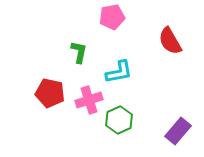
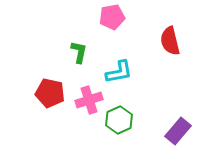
red semicircle: rotated 16 degrees clockwise
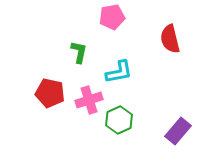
red semicircle: moved 2 px up
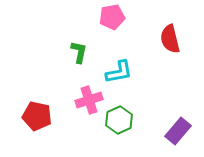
red pentagon: moved 13 px left, 23 px down
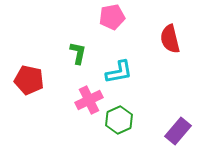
green L-shape: moved 1 px left, 1 px down
pink cross: rotated 8 degrees counterclockwise
red pentagon: moved 8 px left, 36 px up
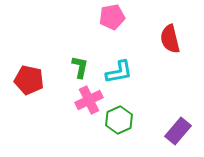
green L-shape: moved 2 px right, 14 px down
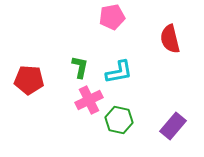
red pentagon: rotated 8 degrees counterclockwise
green hexagon: rotated 24 degrees counterclockwise
purple rectangle: moved 5 px left, 5 px up
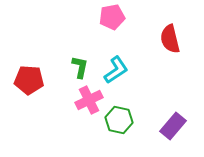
cyan L-shape: moved 3 px left, 2 px up; rotated 24 degrees counterclockwise
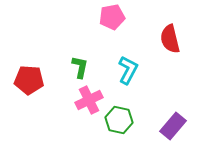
cyan L-shape: moved 12 px right; rotated 28 degrees counterclockwise
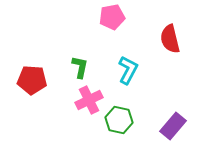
red pentagon: moved 3 px right
